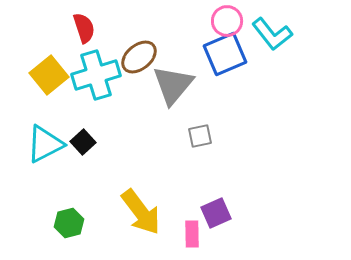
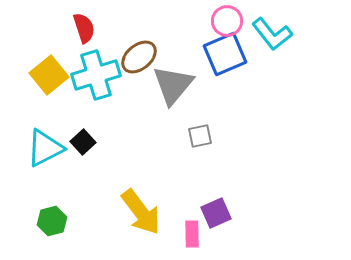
cyan triangle: moved 4 px down
green hexagon: moved 17 px left, 2 px up
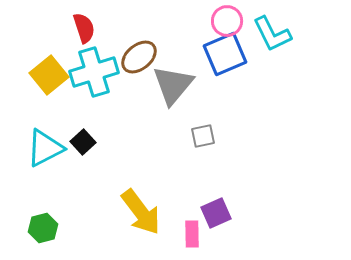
cyan L-shape: rotated 12 degrees clockwise
cyan cross: moved 2 px left, 3 px up
gray square: moved 3 px right
green hexagon: moved 9 px left, 7 px down
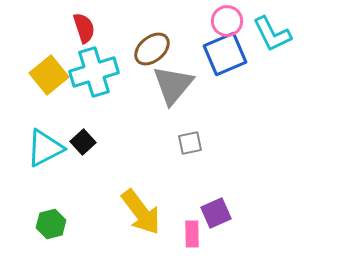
brown ellipse: moved 13 px right, 8 px up
gray square: moved 13 px left, 7 px down
green hexagon: moved 8 px right, 4 px up
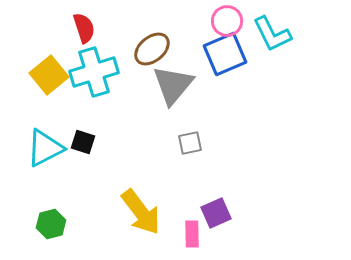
black square: rotated 30 degrees counterclockwise
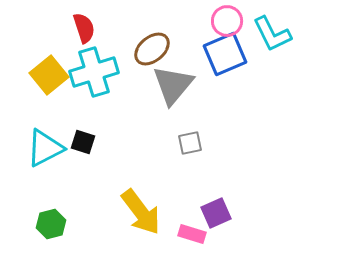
pink rectangle: rotated 72 degrees counterclockwise
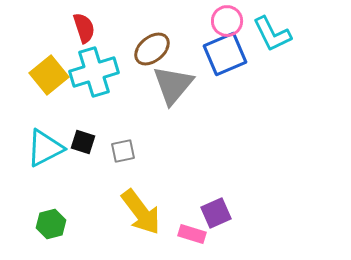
gray square: moved 67 px left, 8 px down
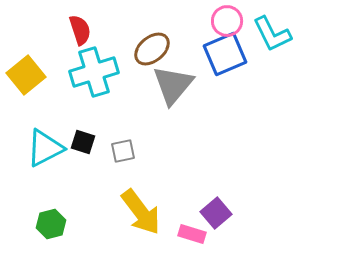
red semicircle: moved 4 px left, 2 px down
yellow square: moved 23 px left
purple square: rotated 16 degrees counterclockwise
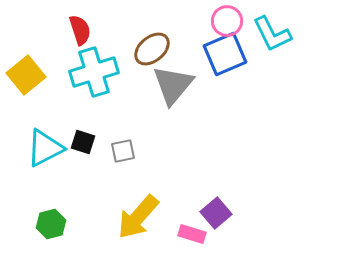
yellow arrow: moved 3 px left, 5 px down; rotated 78 degrees clockwise
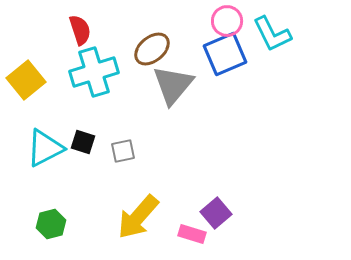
yellow square: moved 5 px down
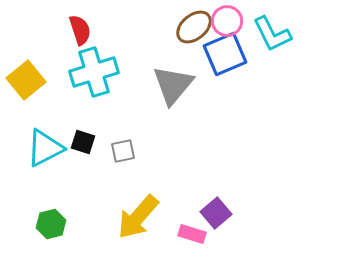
brown ellipse: moved 42 px right, 22 px up
